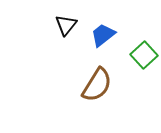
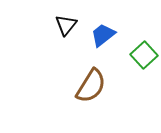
brown semicircle: moved 6 px left, 1 px down
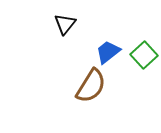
black triangle: moved 1 px left, 1 px up
blue trapezoid: moved 5 px right, 17 px down
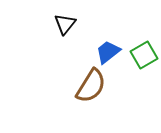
green square: rotated 12 degrees clockwise
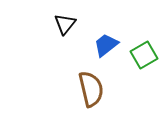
blue trapezoid: moved 2 px left, 7 px up
brown semicircle: moved 3 px down; rotated 45 degrees counterclockwise
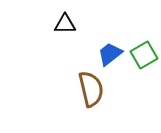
black triangle: rotated 50 degrees clockwise
blue trapezoid: moved 4 px right, 9 px down
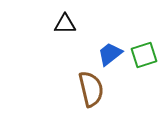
green square: rotated 12 degrees clockwise
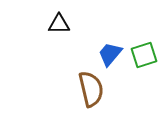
black triangle: moved 6 px left
blue trapezoid: rotated 12 degrees counterclockwise
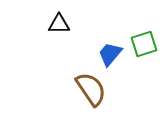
green square: moved 11 px up
brown semicircle: rotated 21 degrees counterclockwise
